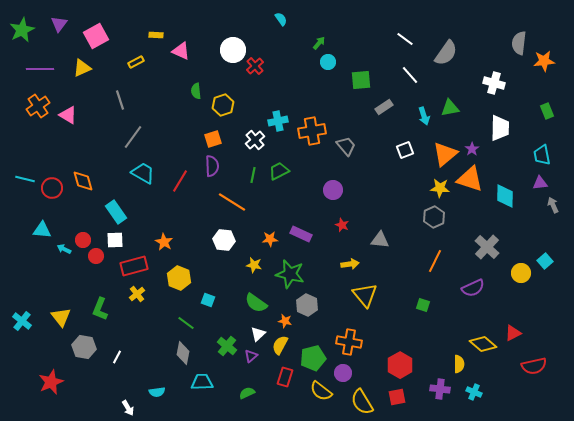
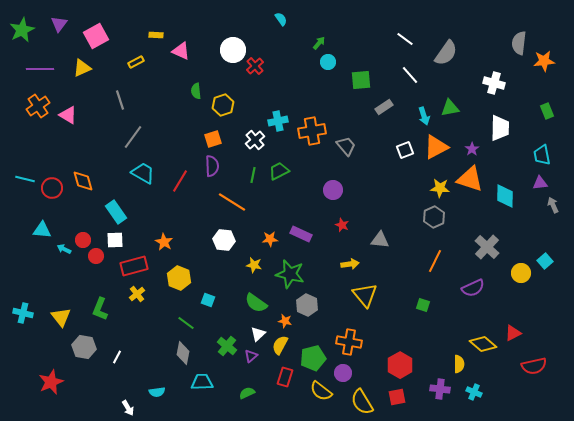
orange triangle at (445, 154): moved 9 px left, 7 px up; rotated 12 degrees clockwise
cyan cross at (22, 321): moved 1 px right, 8 px up; rotated 24 degrees counterclockwise
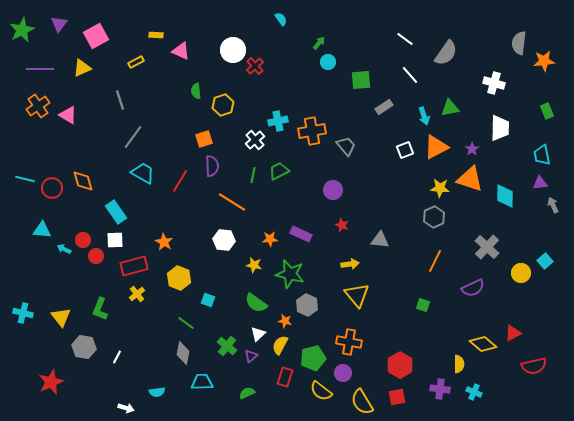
orange square at (213, 139): moved 9 px left
yellow triangle at (365, 295): moved 8 px left
white arrow at (128, 408): moved 2 px left; rotated 42 degrees counterclockwise
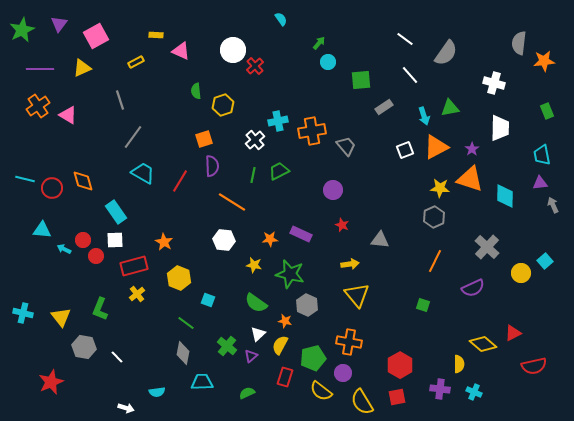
white line at (117, 357): rotated 72 degrees counterclockwise
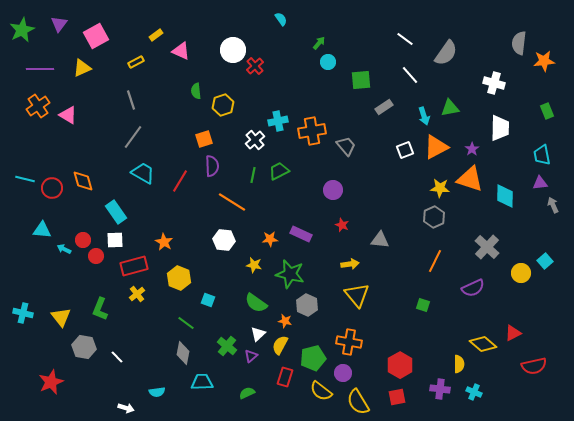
yellow rectangle at (156, 35): rotated 40 degrees counterclockwise
gray line at (120, 100): moved 11 px right
yellow semicircle at (362, 402): moved 4 px left
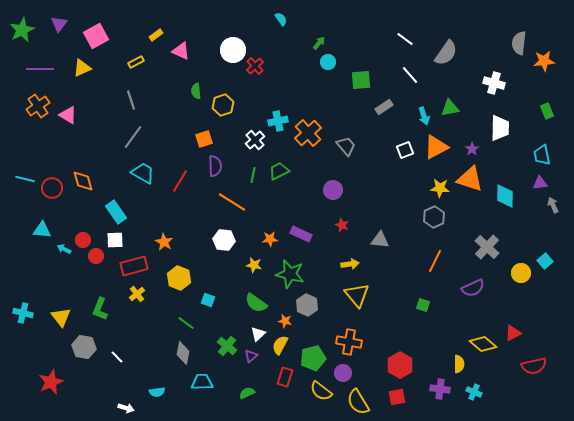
orange cross at (312, 131): moved 4 px left, 2 px down; rotated 32 degrees counterclockwise
purple semicircle at (212, 166): moved 3 px right
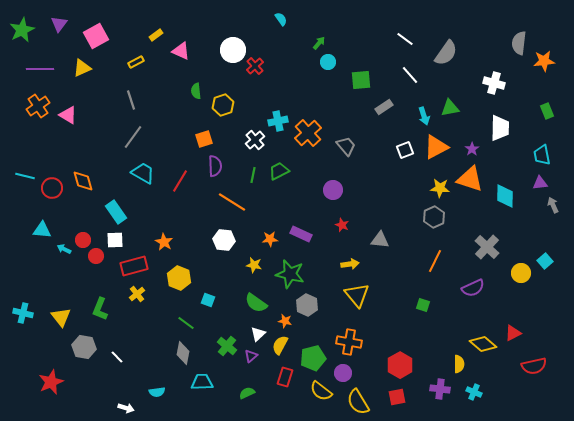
cyan line at (25, 179): moved 3 px up
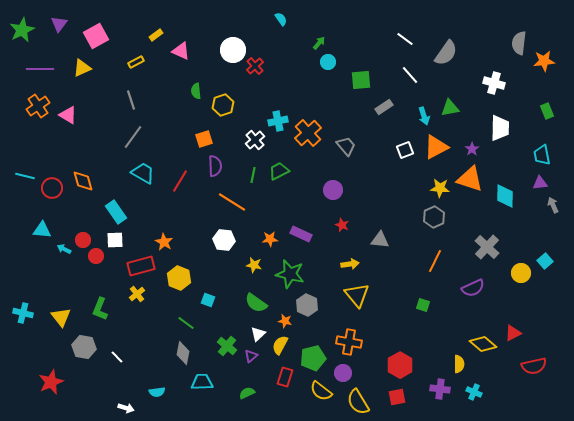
red rectangle at (134, 266): moved 7 px right
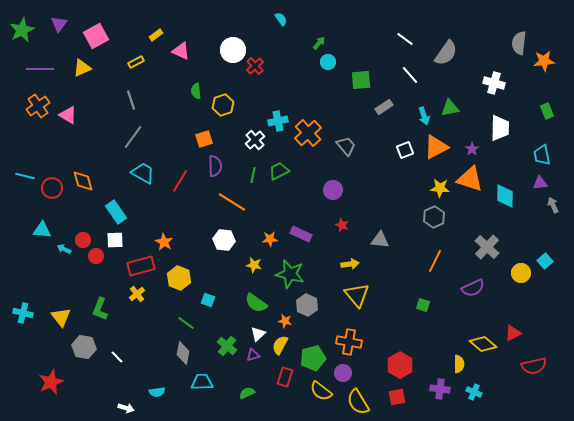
purple triangle at (251, 356): moved 2 px right, 1 px up; rotated 24 degrees clockwise
